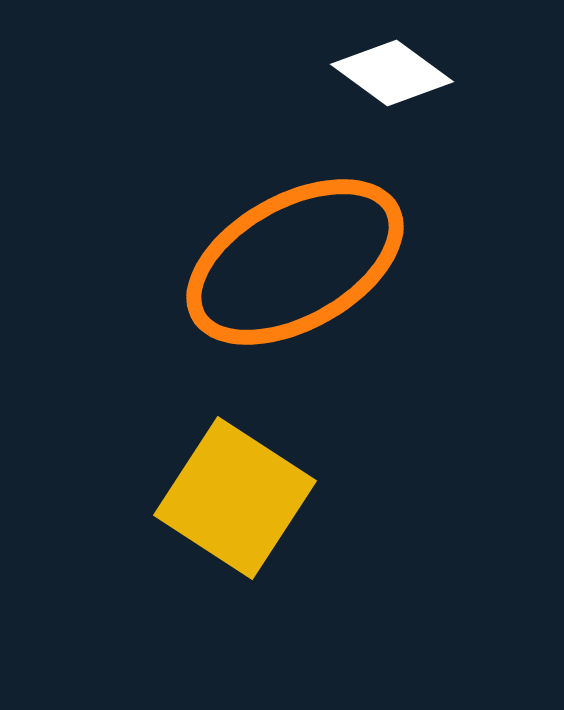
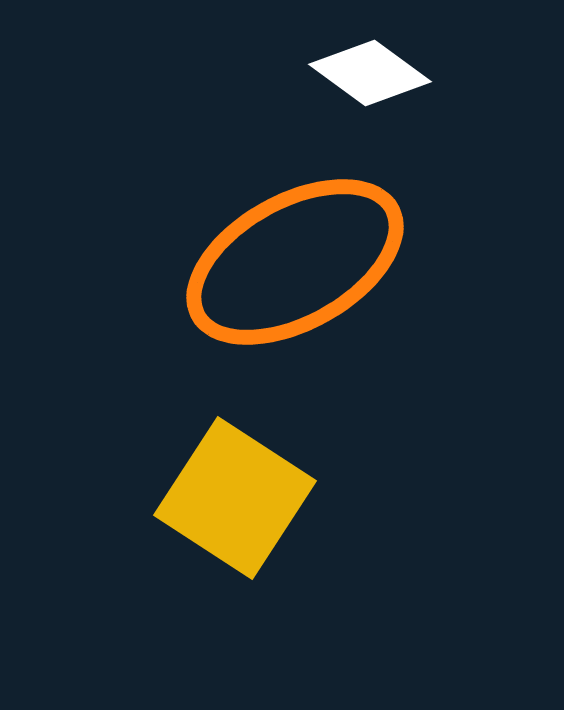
white diamond: moved 22 px left
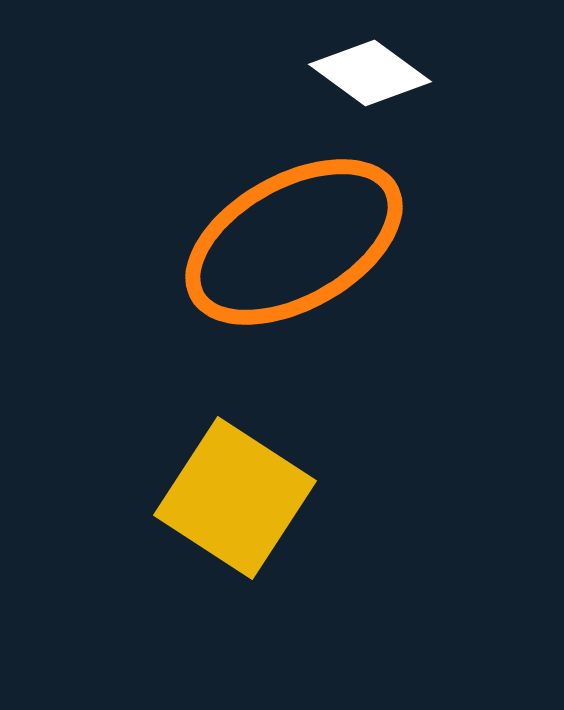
orange ellipse: moved 1 px left, 20 px up
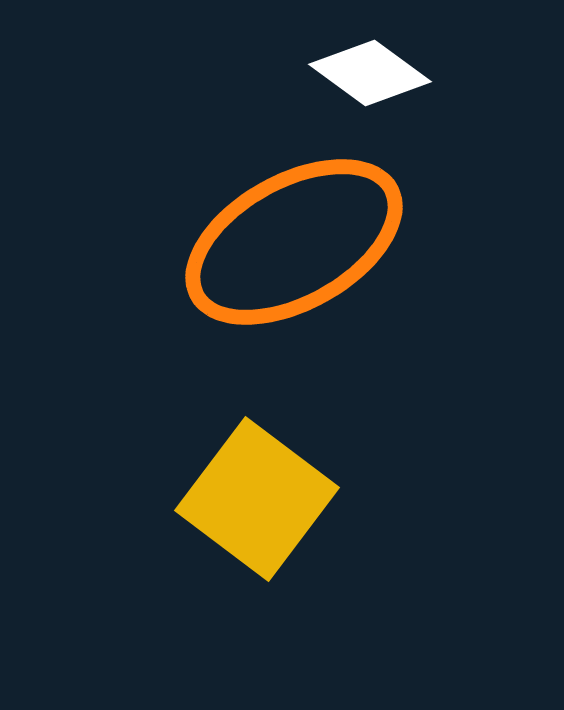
yellow square: moved 22 px right, 1 px down; rotated 4 degrees clockwise
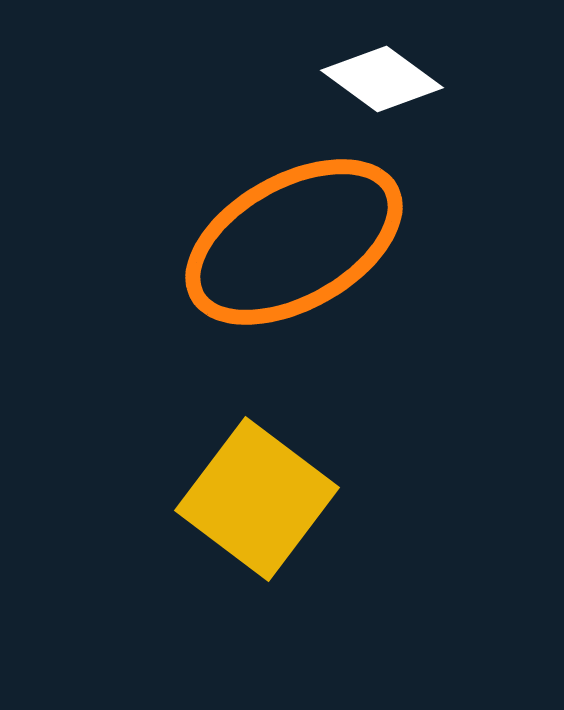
white diamond: moved 12 px right, 6 px down
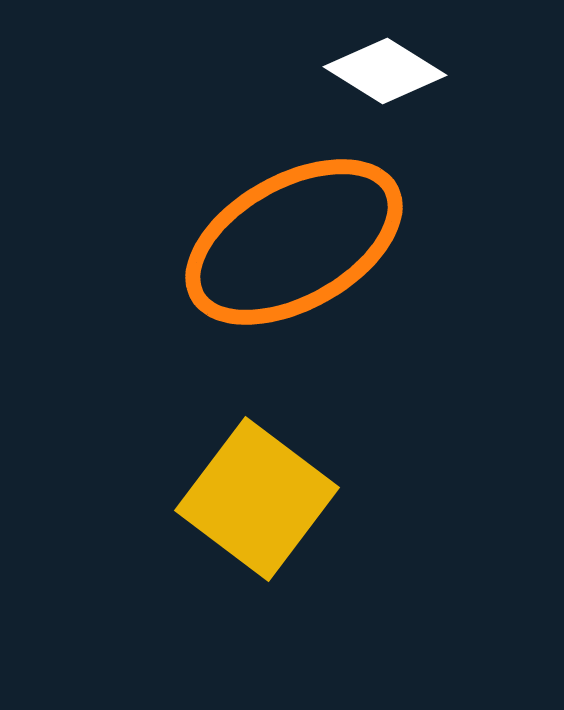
white diamond: moved 3 px right, 8 px up; rotated 4 degrees counterclockwise
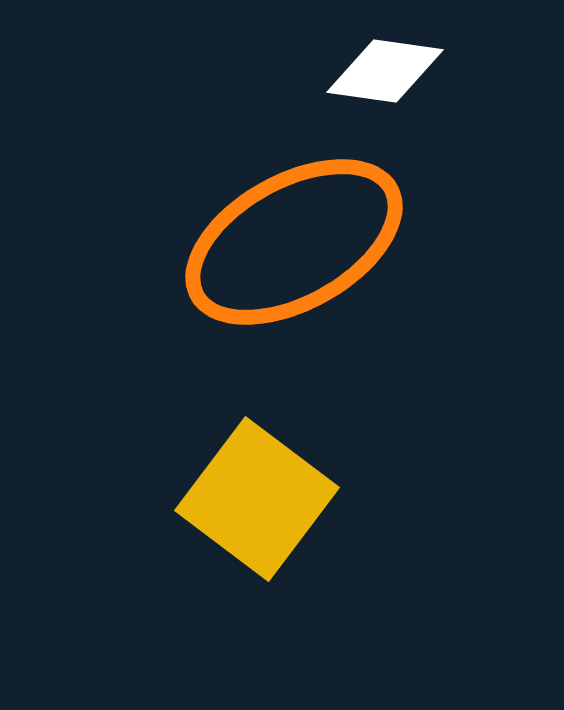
white diamond: rotated 24 degrees counterclockwise
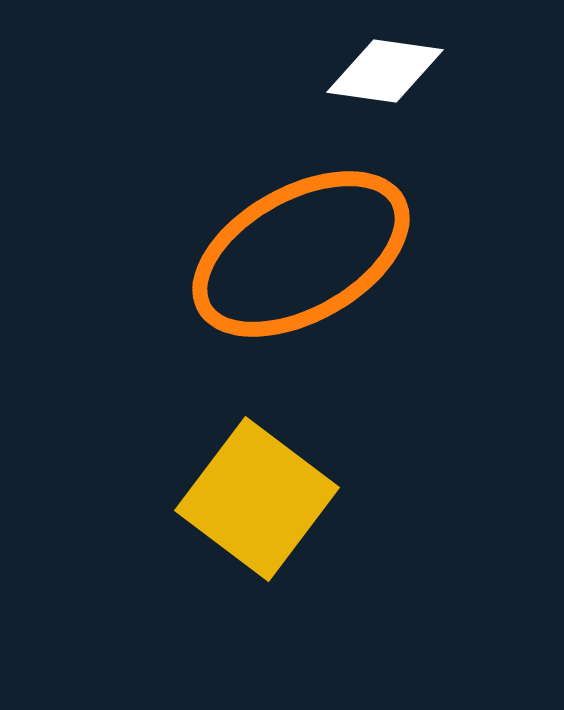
orange ellipse: moved 7 px right, 12 px down
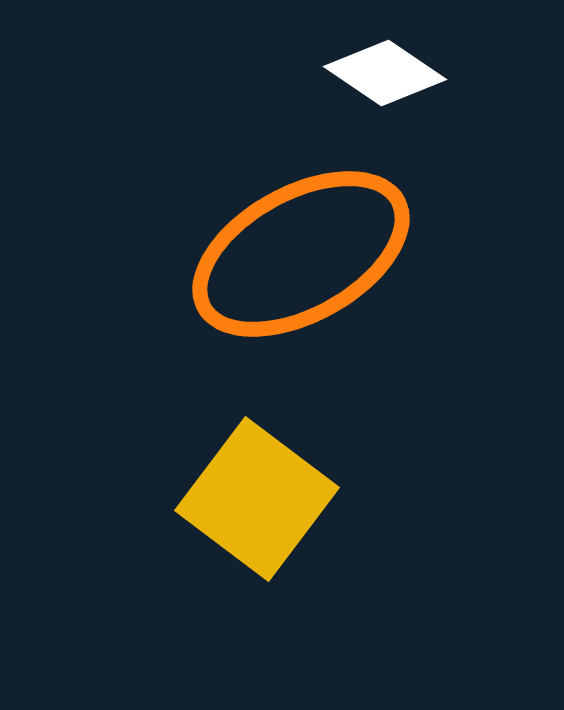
white diamond: moved 2 px down; rotated 26 degrees clockwise
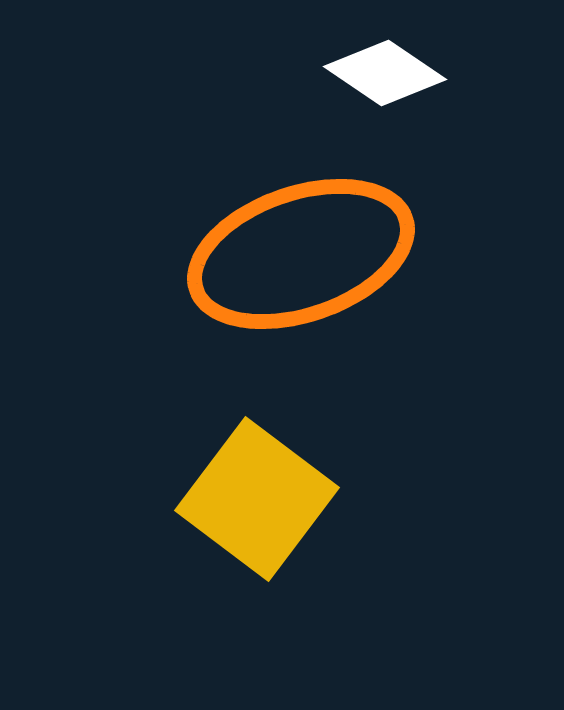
orange ellipse: rotated 10 degrees clockwise
